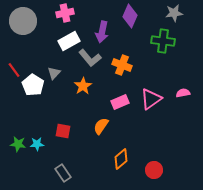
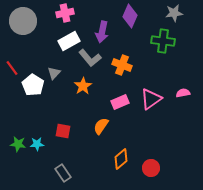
red line: moved 2 px left, 2 px up
red circle: moved 3 px left, 2 px up
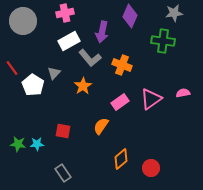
pink rectangle: rotated 12 degrees counterclockwise
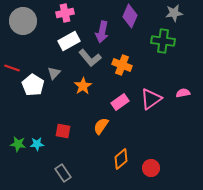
red line: rotated 35 degrees counterclockwise
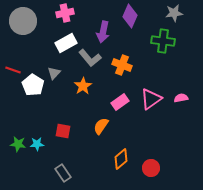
purple arrow: moved 1 px right
white rectangle: moved 3 px left, 2 px down
red line: moved 1 px right, 2 px down
pink semicircle: moved 2 px left, 5 px down
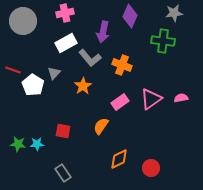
orange diamond: moved 2 px left; rotated 15 degrees clockwise
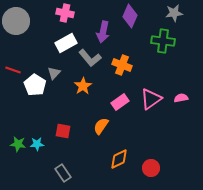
pink cross: rotated 24 degrees clockwise
gray circle: moved 7 px left
white pentagon: moved 2 px right
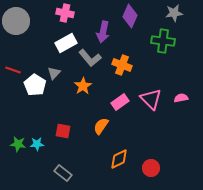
pink triangle: rotated 40 degrees counterclockwise
gray rectangle: rotated 18 degrees counterclockwise
